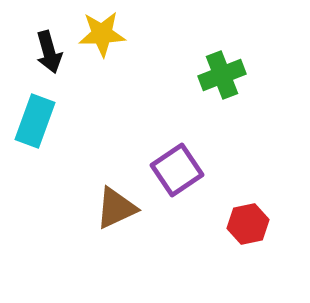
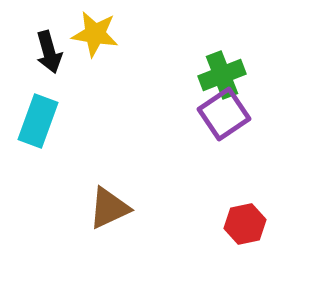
yellow star: moved 7 px left; rotated 12 degrees clockwise
cyan rectangle: moved 3 px right
purple square: moved 47 px right, 56 px up
brown triangle: moved 7 px left
red hexagon: moved 3 px left
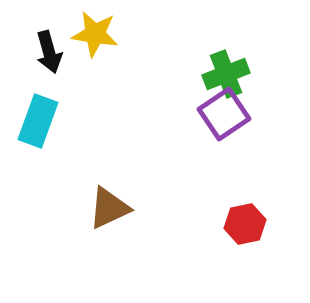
green cross: moved 4 px right, 1 px up
